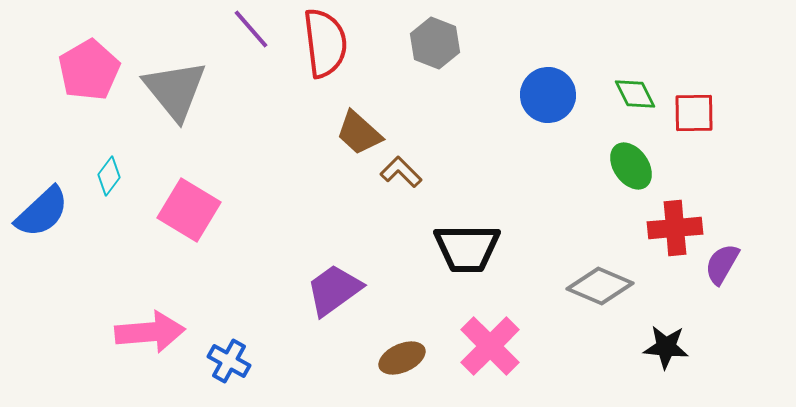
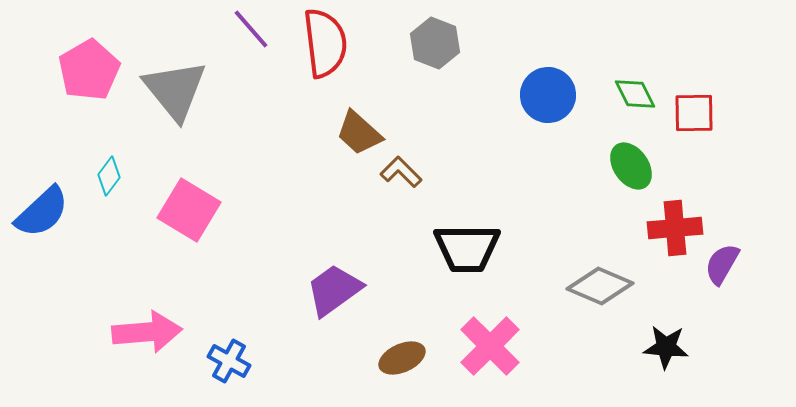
pink arrow: moved 3 px left
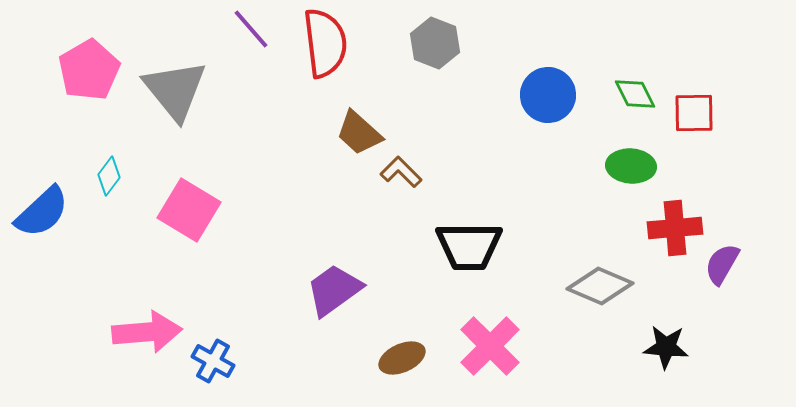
green ellipse: rotated 51 degrees counterclockwise
black trapezoid: moved 2 px right, 2 px up
blue cross: moved 16 px left
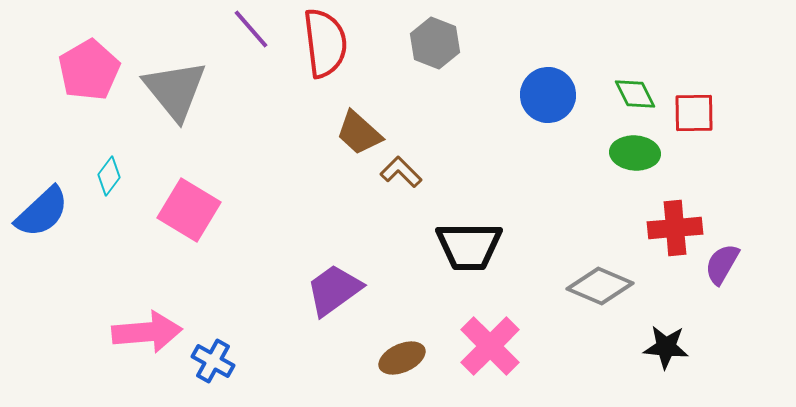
green ellipse: moved 4 px right, 13 px up
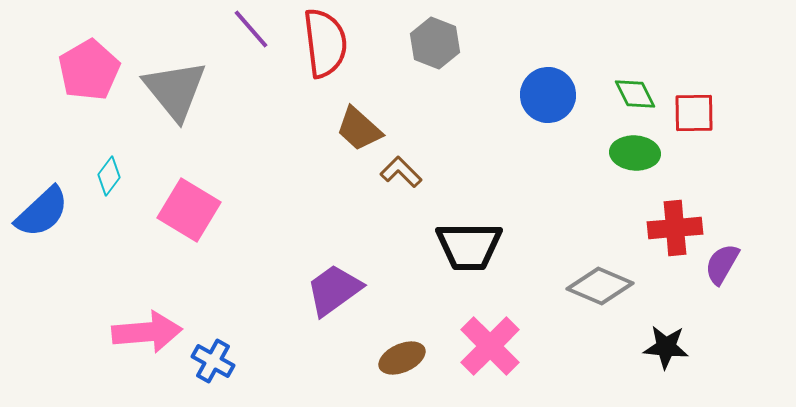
brown trapezoid: moved 4 px up
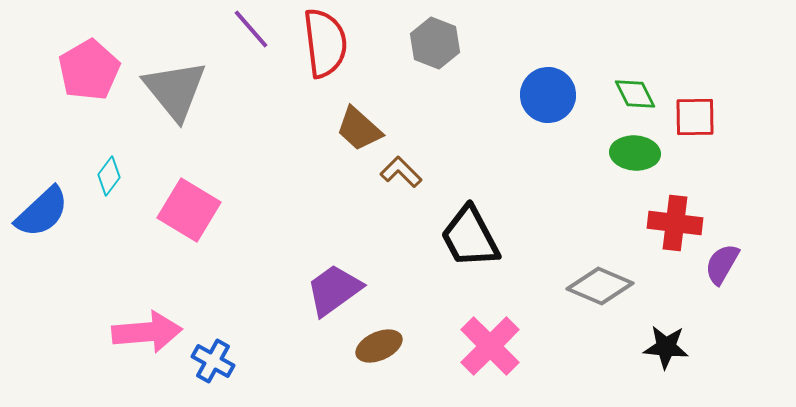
red square: moved 1 px right, 4 px down
red cross: moved 5 px up; rotated 12 degrees clockwise
black trapezoid: moved 1 px right, 9 px up; rotated 62 degrees clockwise
brown ellipse: moved 23 px left, 12 px up
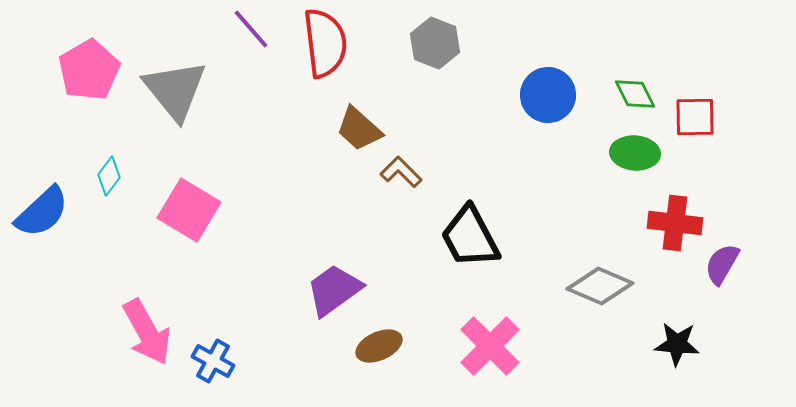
pink arrow: rotated 66 degrees clockwise
black star: moved 11 px right, 3 px up
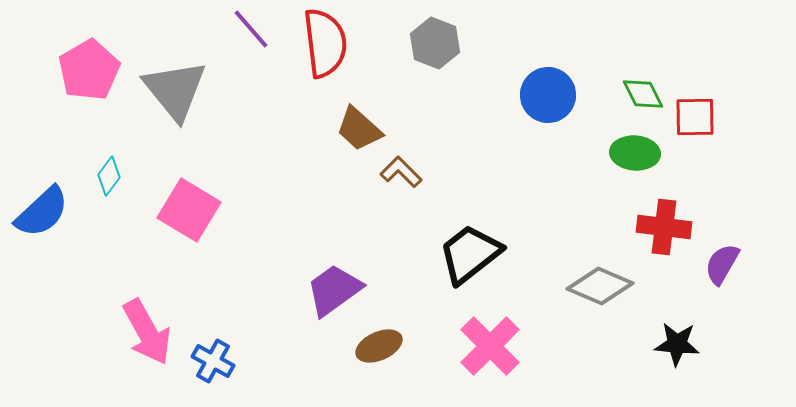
green diamond: moved 8 px right
red cross: moved 11 px left, 4 px down
black trapezoid: moved 17 px down; rotated 80 degrees clockwise
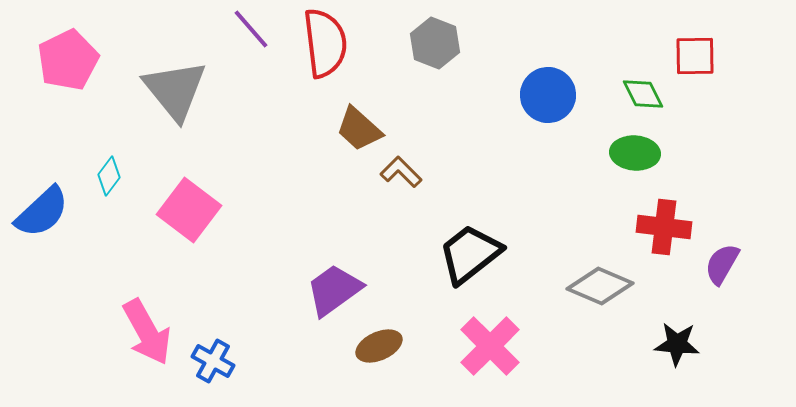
pink pentagon: moved 21 px left, 10 px up; rotated 4 degrees clockwise
red square: moved 61 px up
pink square: rotated 6 degrees clockwise
